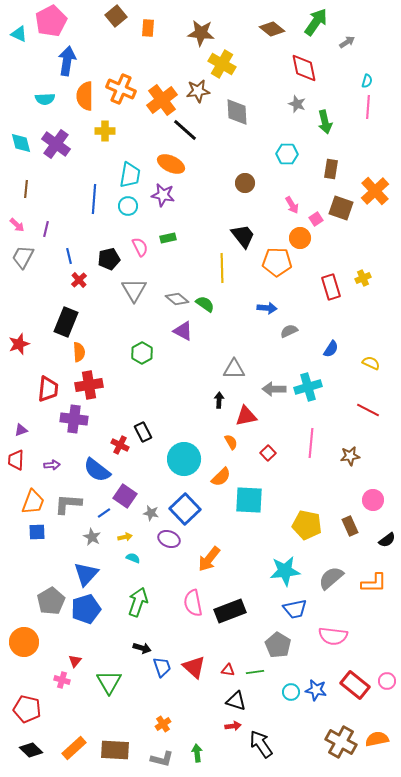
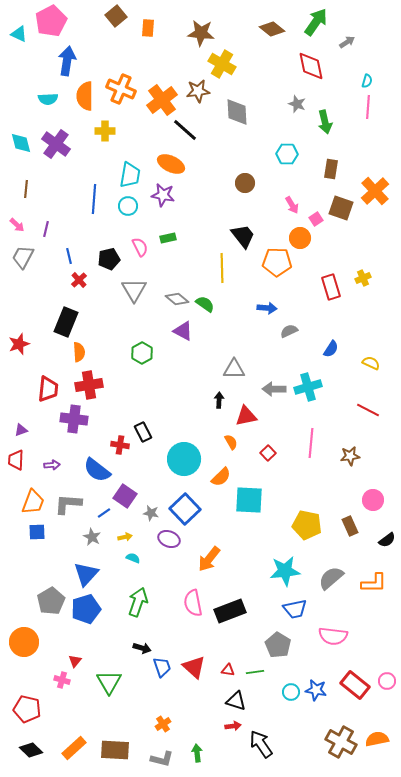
red diamond at (304, 68): moved 7 px right, 2 px up
cyan semicircle at (45, 99): moved 3 px right
red cross at (120, 445): rotated 18 degrees counterclockwise
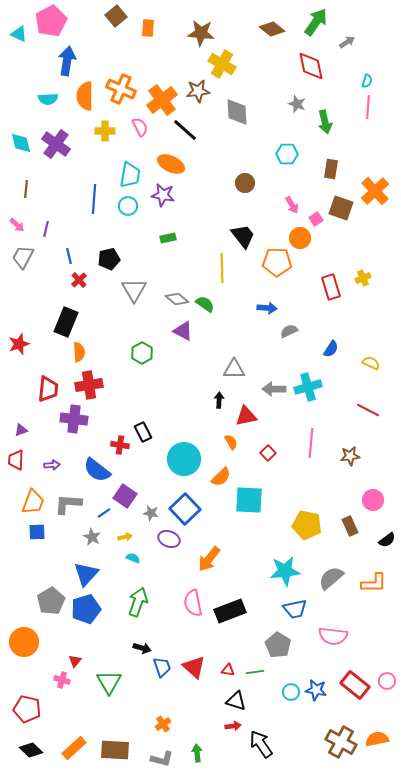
pink semicircle at (140, 247): moved 120 px up
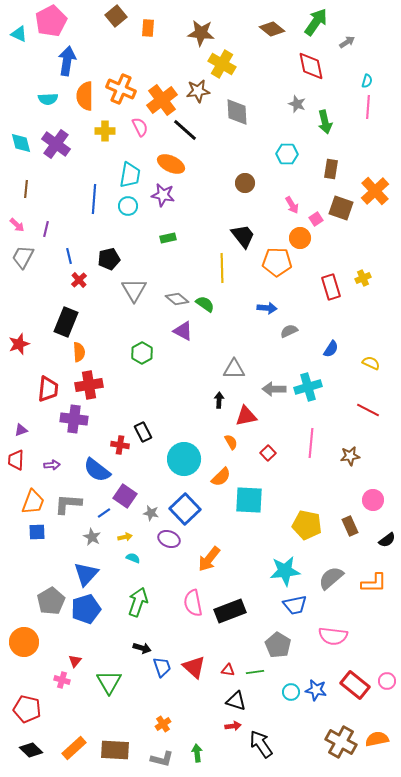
blue trapezoid at (295, 609): moved 4 px up
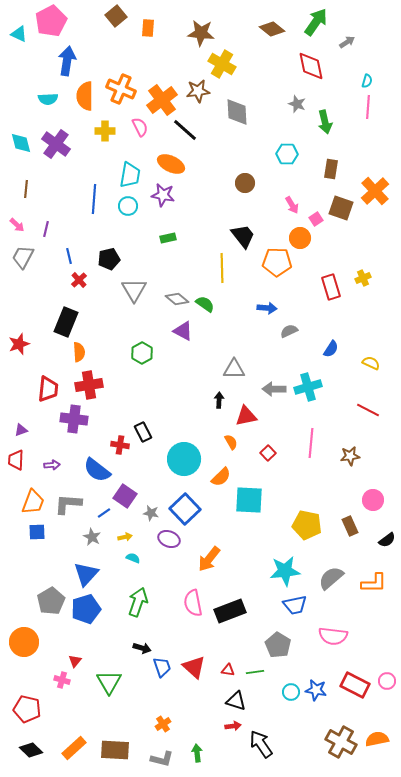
red rectangle at (355, 685): rotated 12 degrees counterclockwise
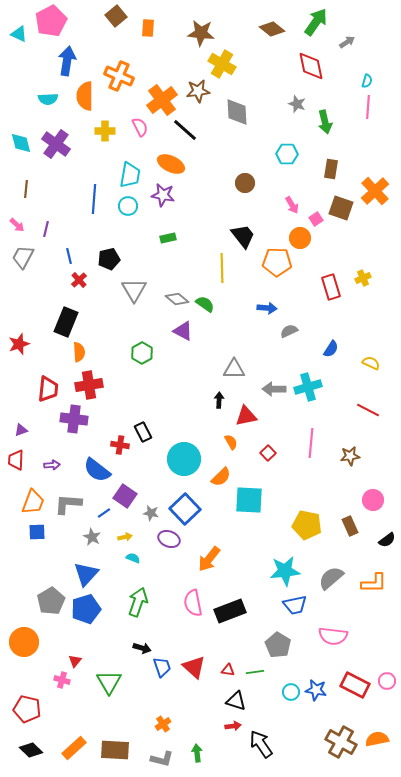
orange cross at (121, 89): moved 2 px left, 13 px up
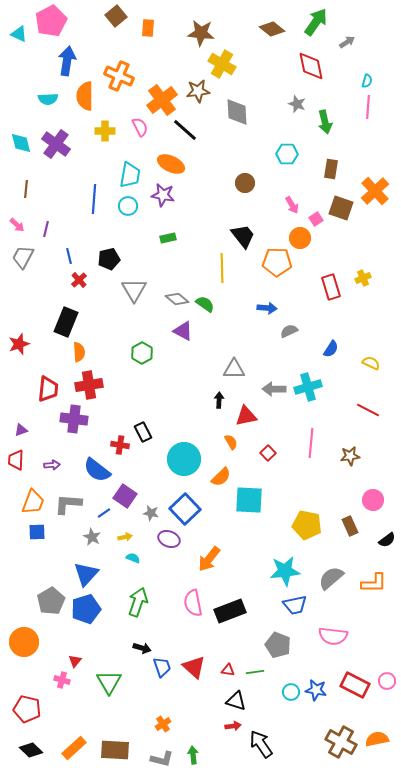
gray pentagon at (278, 645): rotated 10 degrees counterclockwise
green arrow at (197, 753): moved 4 px left, 2 px down
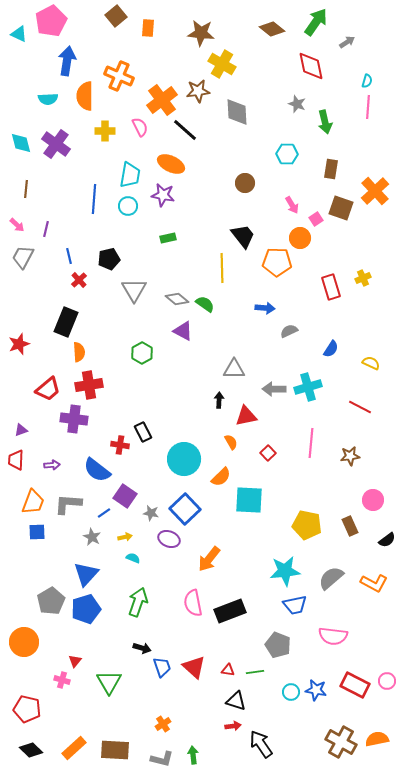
blue arrow at (267, 308): moved 2 px left
red trapezoid at (48, 389): rotated 44 degrees clockwise
red line at (368, 410): moved 8 px left, 3 px up
orange L-shape at (374, 583): rotated 28 degrees clockwise
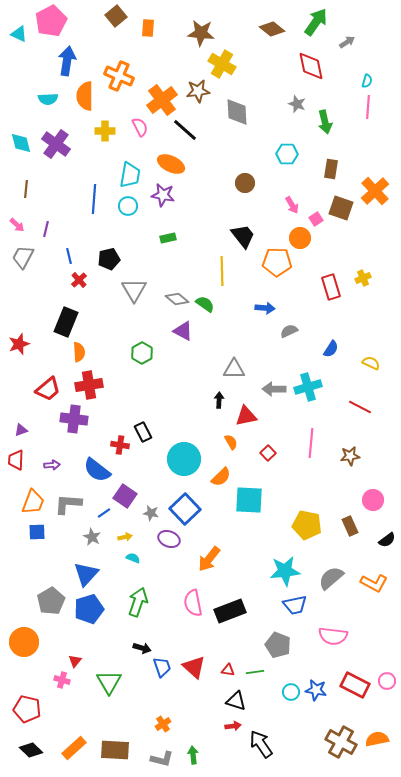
yellow line at (222, 268): moved 3 px down
blue pentagon at (86, 609): moved 3 px right
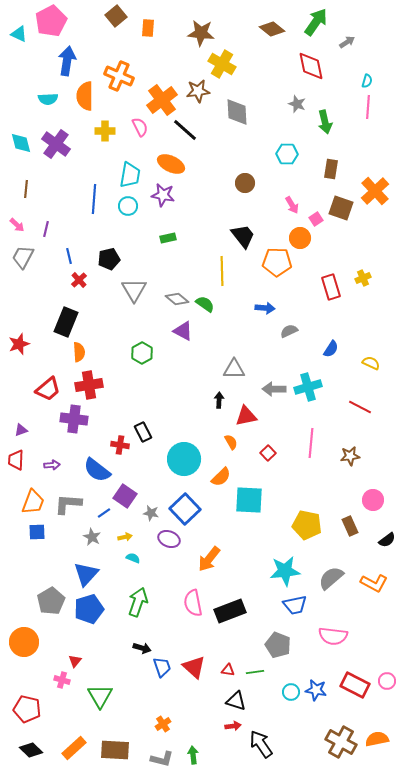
green triangle at (109, 682): moved 9 px left, 14 px down
